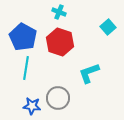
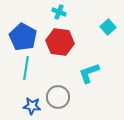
red hexagon: rotated 12 degrees counterclockwise
gray circle: moved 1 px up
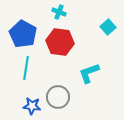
blue pentagon: moved 3 px up
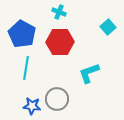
blue pentagon: moved 1 px left
red hexagon: rotated 8 degrees counterclockwise
gray circle: moved 1 px left, 2 px down
